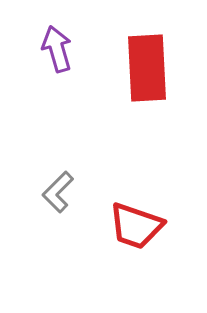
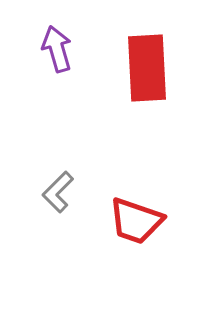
red trapezoid: moved 5 px up
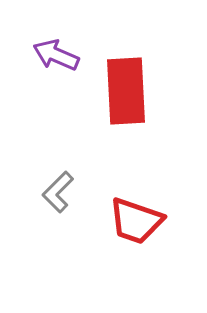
purple arrow: moved 1 px left, 6 px down; rotated 51 degrees counterclockwise
red rectangle: moved 21 px left, 23 px down
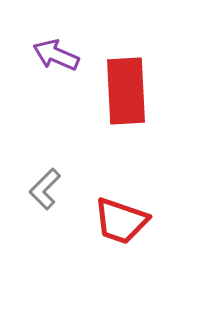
gray L-shape: moved 13 px left, 3 px up
red trapezoid: moved 15 px left
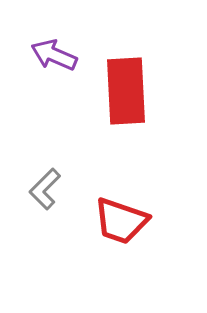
purple arrow: moved 2 px left
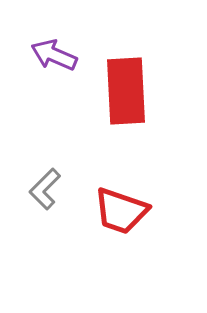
red trapezoid: moved 10 px up
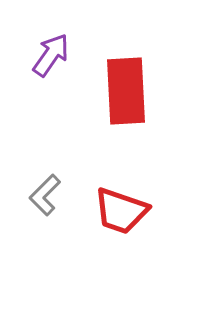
purple arrow: moved 3 px left; rotated 102 degrees clockwise
gray L-shape: moved 6 px down
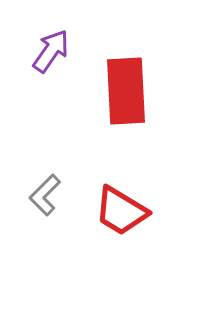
purple arrow: moved 4 px up
red trapezoid: rotated 12 degrees clockwise
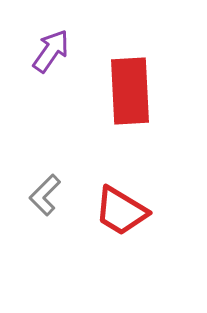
red rectangle: moved 4 px right
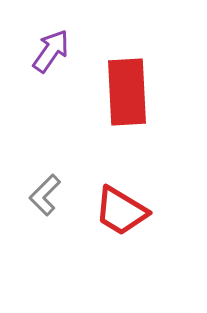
red rectangle: moved 3 px left, 1 px down
